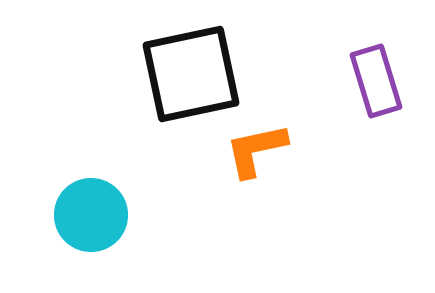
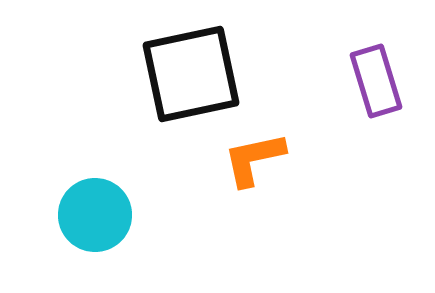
orange L-shape: moved 2 px left, 9 px down
cyan circle: moved 4 px right
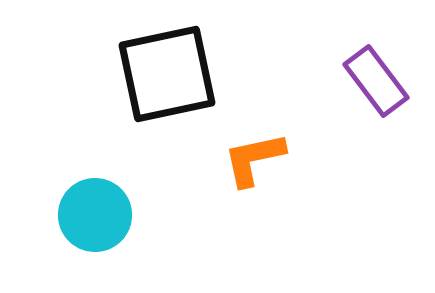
black square: moved 24 px left
purple rectangle: rotated 20 degrees counterclockwise
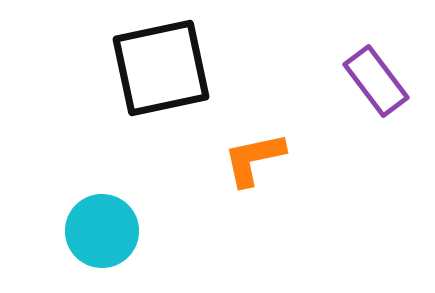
black square: moved 6 px left, 6 px up
cyan circle: moved 7 px right, 16 px down
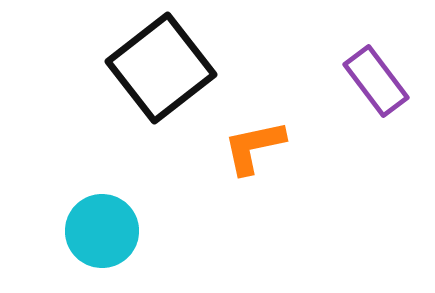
black square: rotated 26 degrees counterclockwise
orange L-shape: moved 12 px up
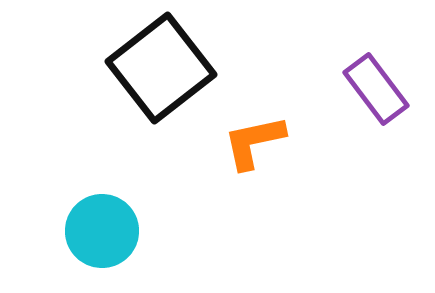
purple rectangle: moved 8 px down
orange L-shape: moved 5 px up
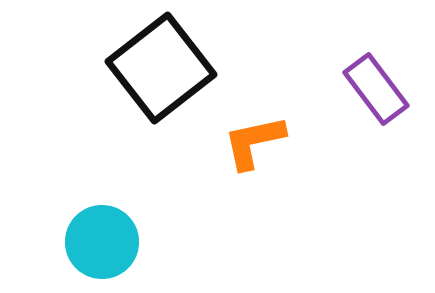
cyan circle: moved 11 px down
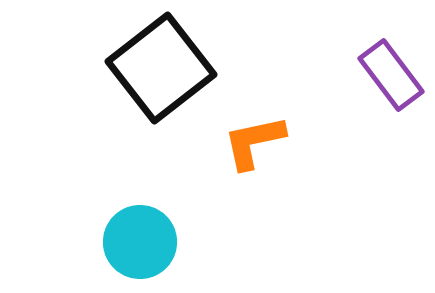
purple rectangle: moved 15 px right, 14 px up
cyan circle: moved 38 px right
